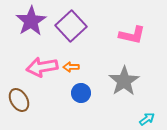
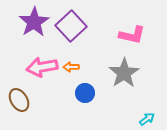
purple star: moved 3 px right, 1 px down
gray star: moved 8 px up
blue circle: moved 4 px right
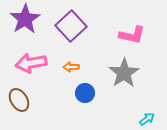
purple star: moved 9 px left, 3 px up
pink arrow: moved 11 px left, 4 px up
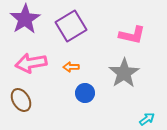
purple square: rotated 12 degrees clockwise
brown ellipse: moved 2 px right
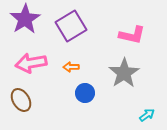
cyan arrow: moved 4 px up
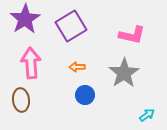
pink arrow: rotated 96 degrees clockwise
orange arrow: moved 6 px right
blue circle: moved 2 px down
brown ellipse: rotated 25 degrees clockwise
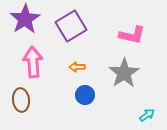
pink arrow: moved 2 px right, 1 px up
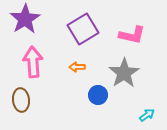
purple square: moved 12 px right, 3 px down
blue circle: moved 13 px right
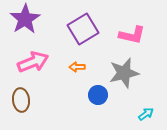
pink arrow: rotated 72 degrees clockwise
gray star: rotated 20 degrees clockwise
cyan arrow: moved 1 px left, 1 px up
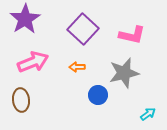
purple square: rotated 16 degrees counterclockwise
cyan arrow: moved 2 px right
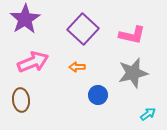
gray star: moved 9 px right
